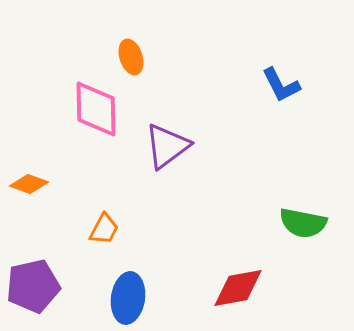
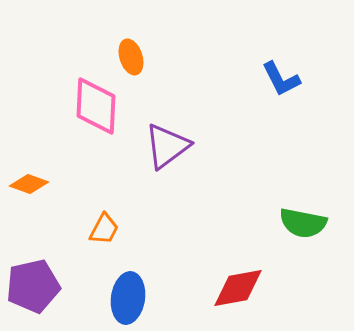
blue L-shape: moved 6 px up
pink diamond: moved 3 px up; rotated 4 degrees clockwise
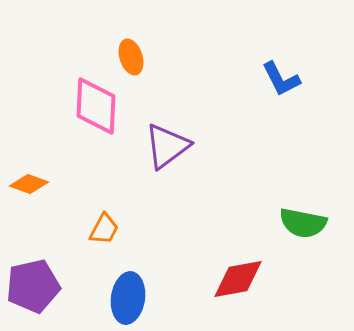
red diamond: moved 9 px up
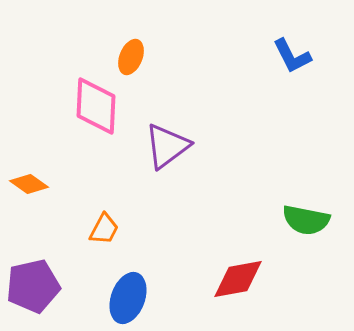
orange ellipse: rotated 40 degrees clockwise
blue L-shape: moved 11 px right, 23 px up
orange diamond: rotated 15 degrees clockwise
green semicircle: moved 3 px right, 3 px up
blue ellipse: rotated 12 degrees clockwise
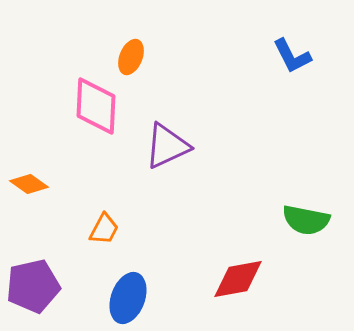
purple triangle: rotated 12 degrees clockwise
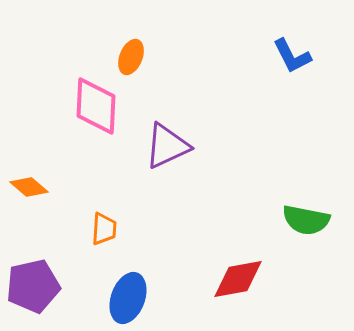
orange diamond: moved 3 px down; rotated 6 degrees clockwise
orange trapezoid: rotated 24 degrees counterclockwise
